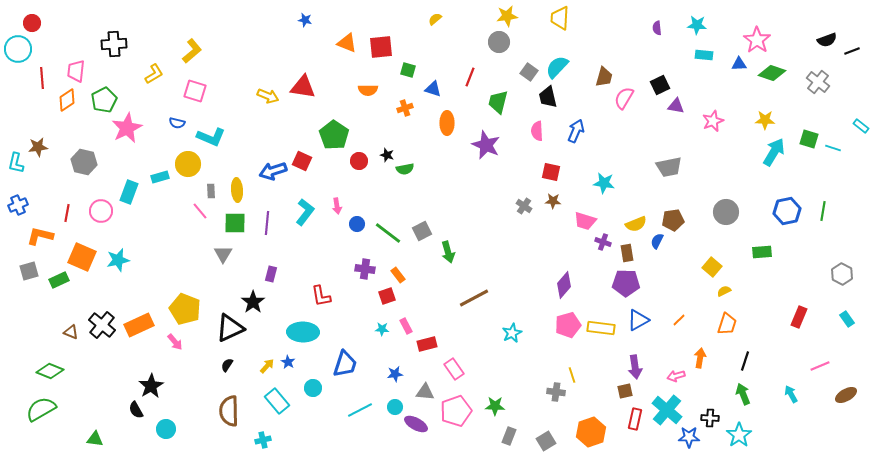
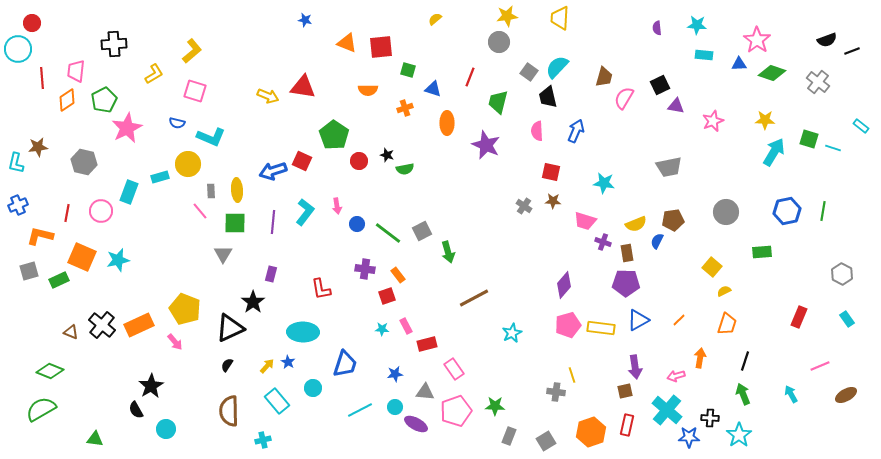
purple line at (267, 223): moved 6 px right, 1 px up
red L-shape at (321, 296): moved 7 px up
red rectangle at (635, 419): moved 8 px left, 6 px down
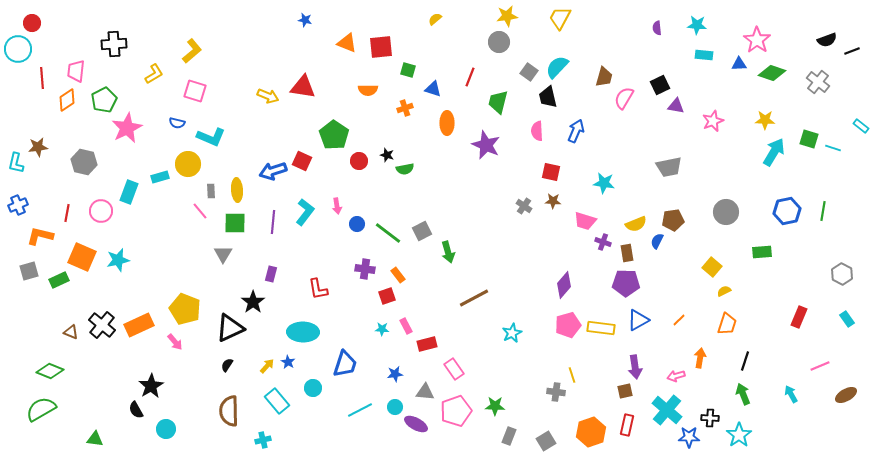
yellow trapezoid at (560, 18): rotated 25 degrees clockwise
red L-shape at (321, 289): moved 3 px left
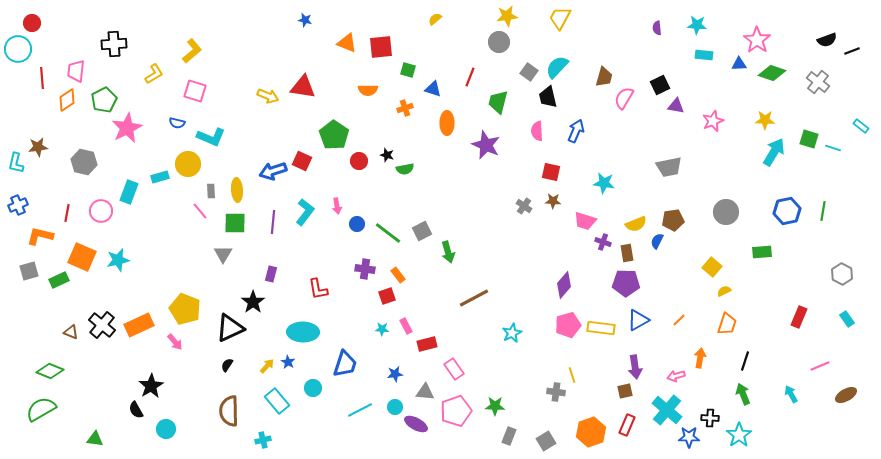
red rectangle at (627, 425): rotated 10 degrees clockwise
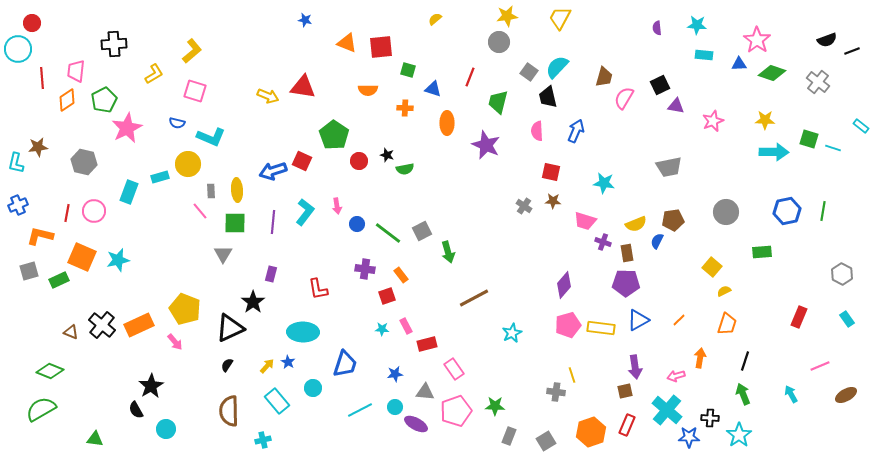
orange cross at (405, 108): rotated 21 degrees clockwise
cyan arrow at (774, 152): rotated 60 degrees clockwise
pink circle at (101, 211): moved 7 px left
orange rectangle at (398, 275): moved 3 px right
